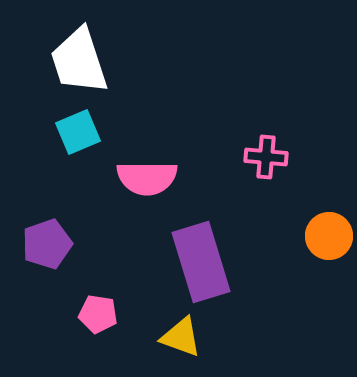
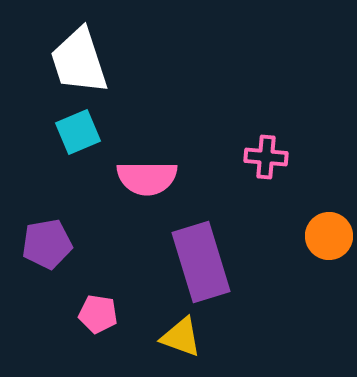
purple pentagon: rotated 9 degrees clockwise
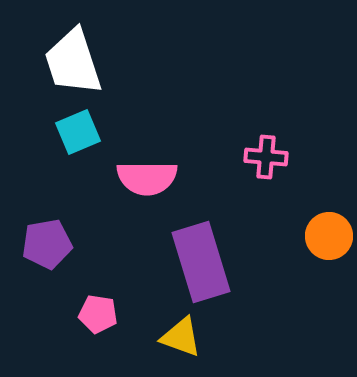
white trapezoid: moved 6 px left, 1 px down
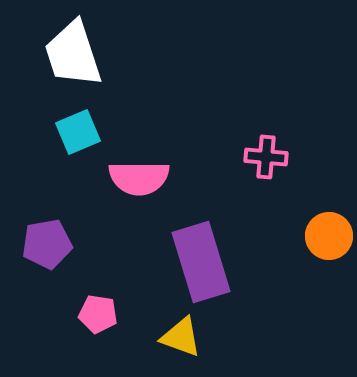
white trapezoid: moved 8 px up
pink semicircle: moved 8 px left
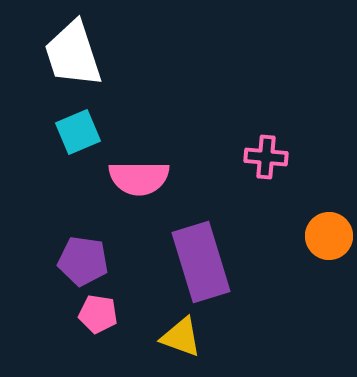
purple pentagon: moved 36 px right, 17 px down; rotated 18 degrees clockwise
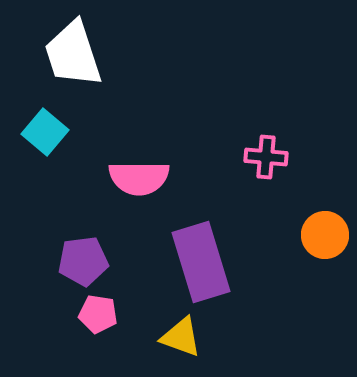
cyan square: moved 33 px left; rotated 27 degrees counterclockwise
orange circle: moved 4 px left, 1 px up
purple pentagon: rotated 15 degrees counterclockwise
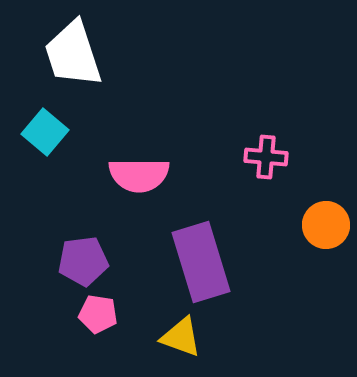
pink semicircle: moved 3 px up
orange circle: moved 1 px right, 10 px up
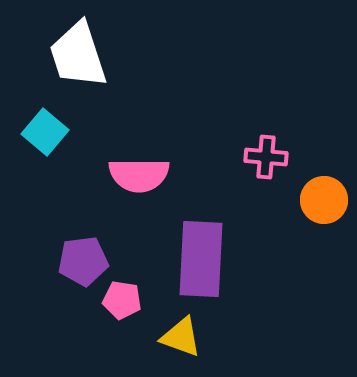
white trapezoid: moved 5 px right, 1 px down
orange circle: moved 2 px left, 25 px up
purple rectangle: moved 3 px up; rotated 20 degrees clockwise
pink pentagon: moved 24 px right, 14 px up
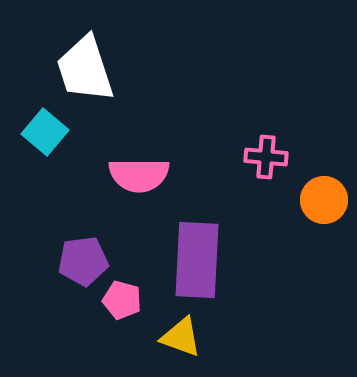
white trapezoid: moved 7 px right, 14 px down
purple rectangle: moved 4 px left, 1 px down
pink pentagon: rotated 6 degrees clockwise
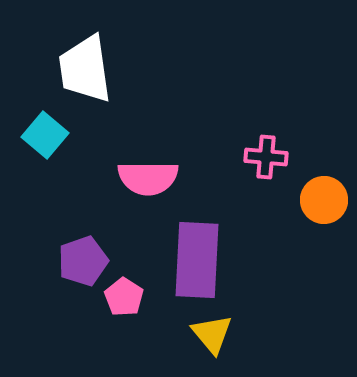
white trapezoid: rotated 10 degrees clockwise
cyan square: moved 3 px down
pink semicircle: moved 9 px right, 3 px down
purple pentagon: rotated 12 degrees counterclockwise
pink pentagon: moved 2 px right, 3 px up; rotated 18 degrees clockwise
yellow triangle: moved 31 px right, 3 px up; rotated 30 degrees clockwise
